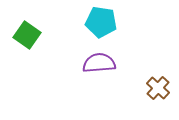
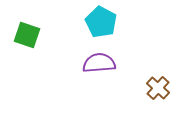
cyan pentagon: rotated 20 degrees clockwise
green square: rotated 16 degrees counterclockwise
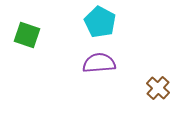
cyan pentagon: moved 1 px left
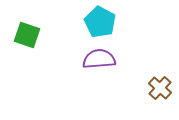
purple semicircle: moved 4 px up
brown cross: moved 2 px right
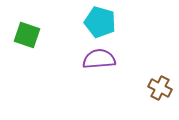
cyan pentagon: rotated 12 degrees counterclockwise
brown cross: rotated 15 degrees counterclockwise
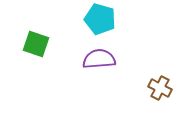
cyan pentagon: moved 3 px up
green square: moved 9 px right, 9 px down
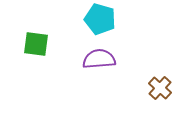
green square: rotated 12 degrees counterclockwise
brown cross: rotated 15 degrees clockwise
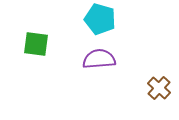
brown cross: moved 1 px left
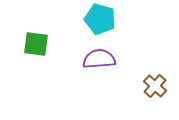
brown cross: moved 4 px left, 2 px up
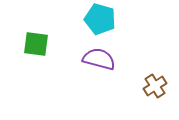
purple semicircle: rotated 20 degrees clockwise
brown cross: rotated 15 degrees clockwise
